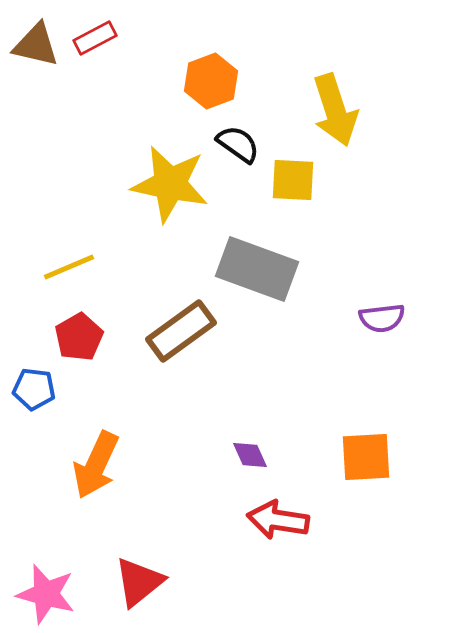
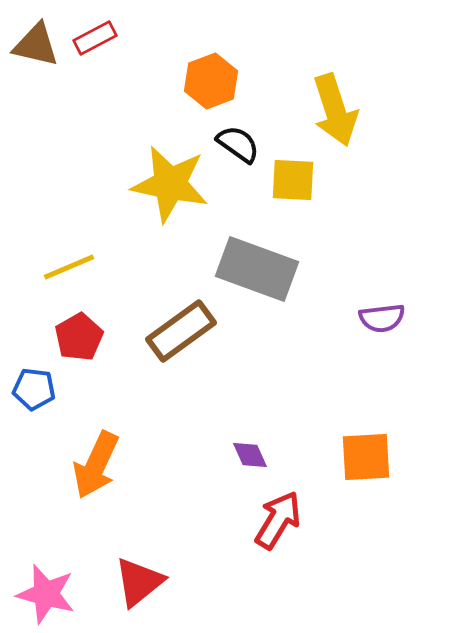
red arrow: rotated 112 degrees clockwise
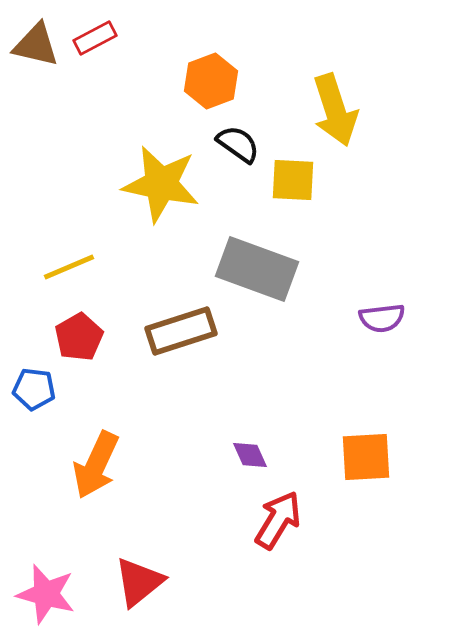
yellow star: moved 9 px left
brown rectangle: rotated 18 degrees clockwise
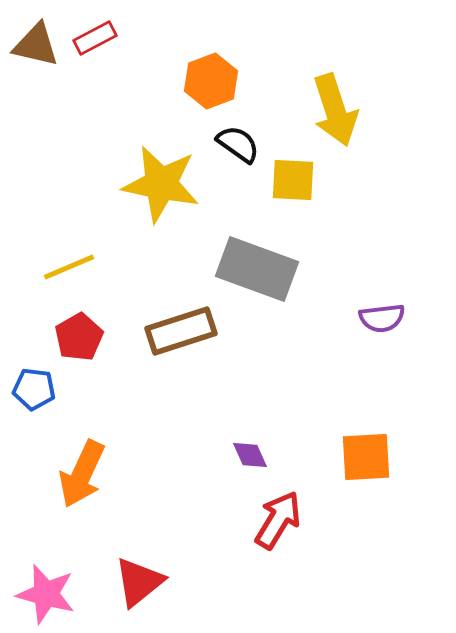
orange arrow: moved 14 px left, 9 px down
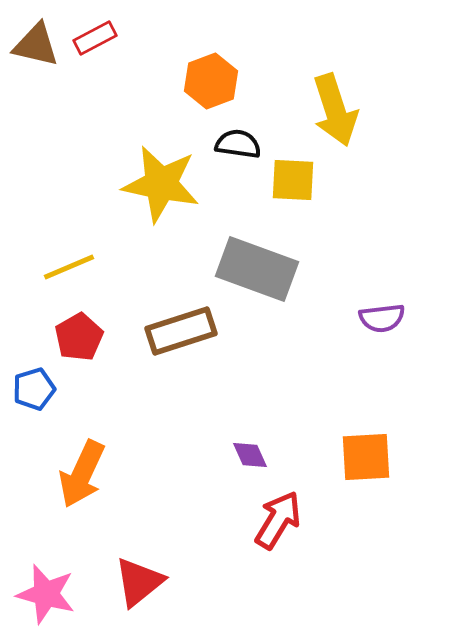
black semicircle: rotated 27 degrees counterclockwise
blue pentagon: rotated 24 degrees counterclockwise
